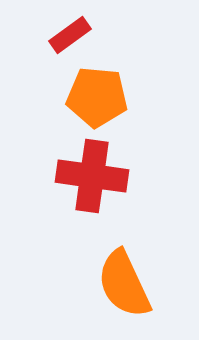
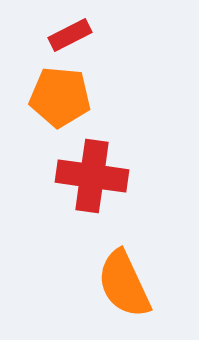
red rectangle: rotated 9 degrees clockwise
orange pentagon: moved 37 px left
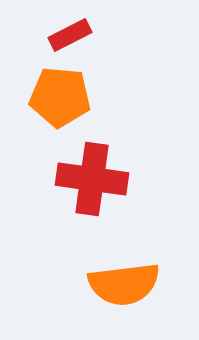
red cross: moved 3 px down
orange semicircle: rotated 72 degrees counterclockwise
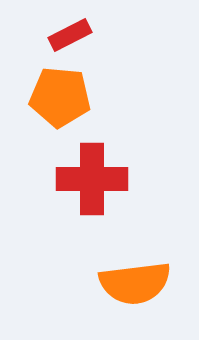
red cross: rotated 8 degrees counterclockwise
orange semicircle: moved 11 px right, 1 px up
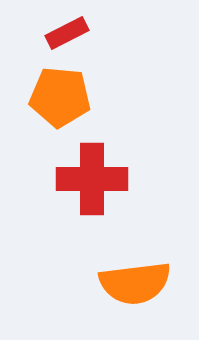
red rectangle: moved 3 px left, 2 px up
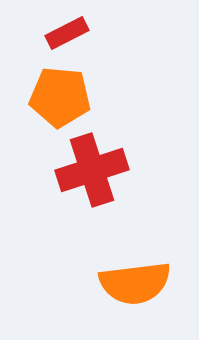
red cross: moved 9 px up; rotated 18 degrees counterclockwise
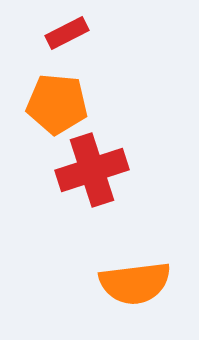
orange pentagon: moved 3 px left, 7 px down
